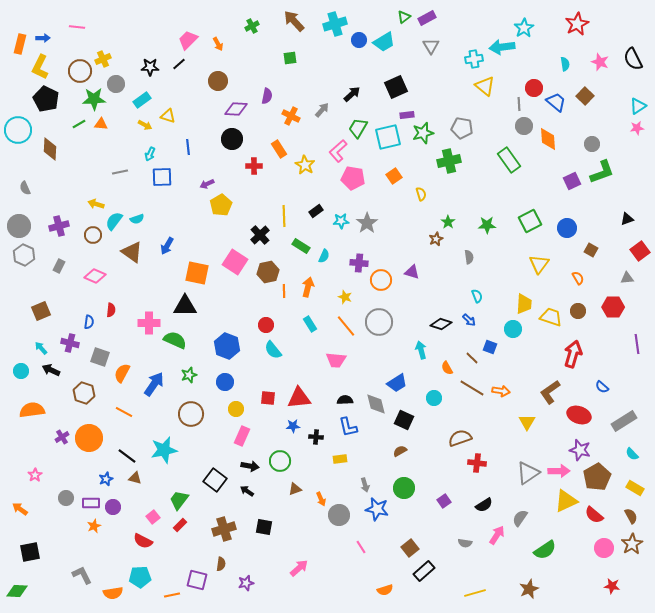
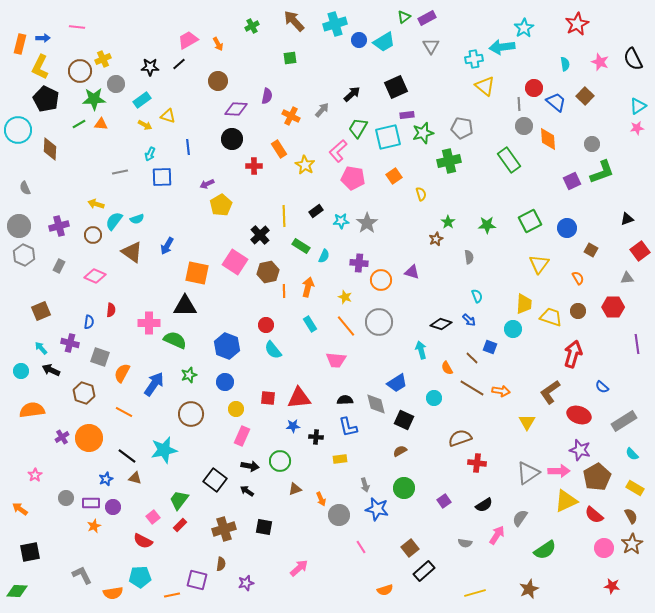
pink trapezoid at (188, 40): rotated 15 degrees clockwise
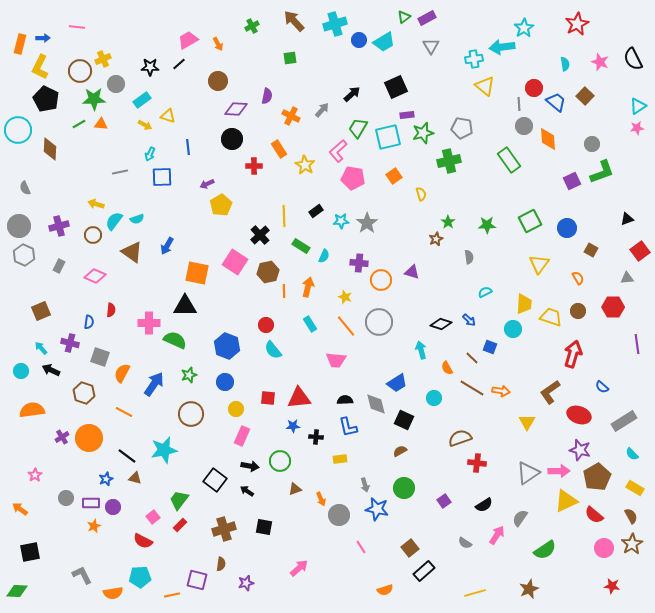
cyan semicircle at (477, 296): moved 8 px right, 4 px up; rotated 96 degrees counterclockwise
gray semicircle at (465, 543): rotated 24 degrees clockwise
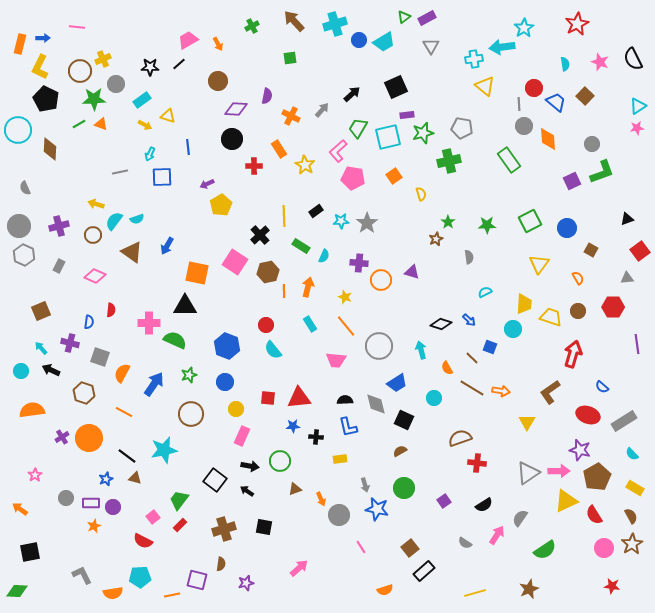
orange triangle at (101, 124): rotated 16 degrees clockwise
gray circle at (379, 322): moved 24 px down
red ellipse at (579, 415): moved 9 px right
red semicircle at (594, 515): rotated 18 degrees clockwise
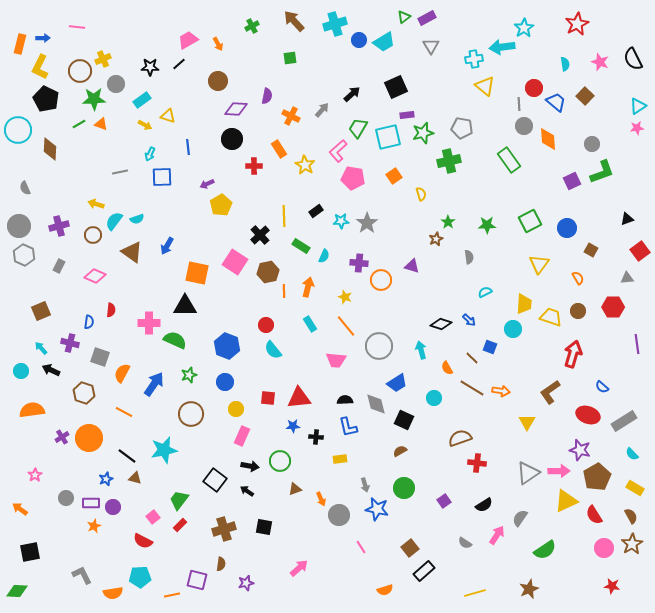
purple triangle at (412, 272): moved 6 px up
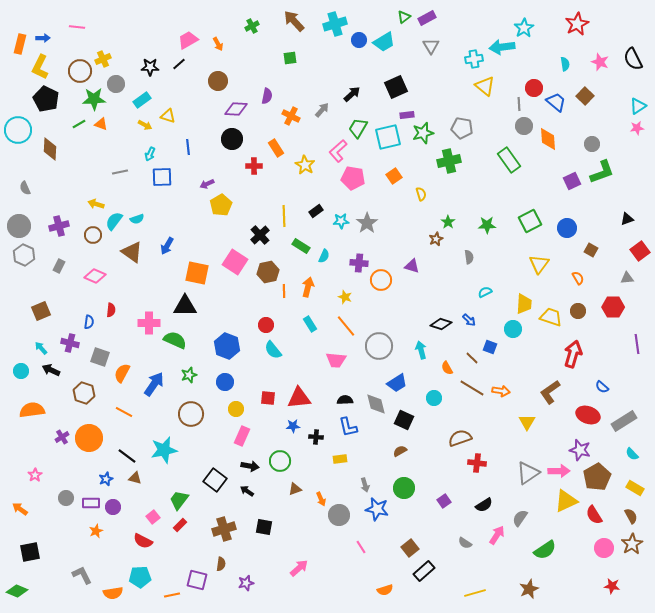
orange rectangle at (279, 149): moved 3 px left, 1 px up
orange star at (94, 526): moved 2 px right, 5 px down
green diamond at (17, 591): rotated 20 degrees clockwise
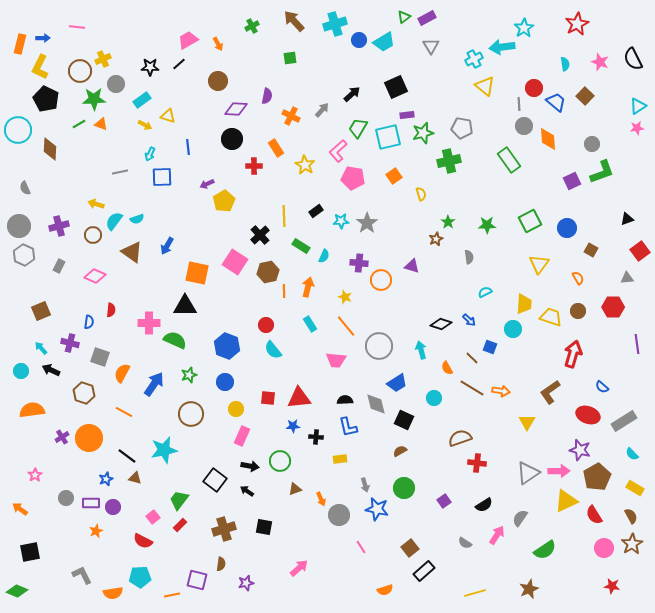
cyan cross at (474, 59): rotated 18 degrees counterclockwise
yellow pentagon at (221, 205): moved 3 px right, 4 px up
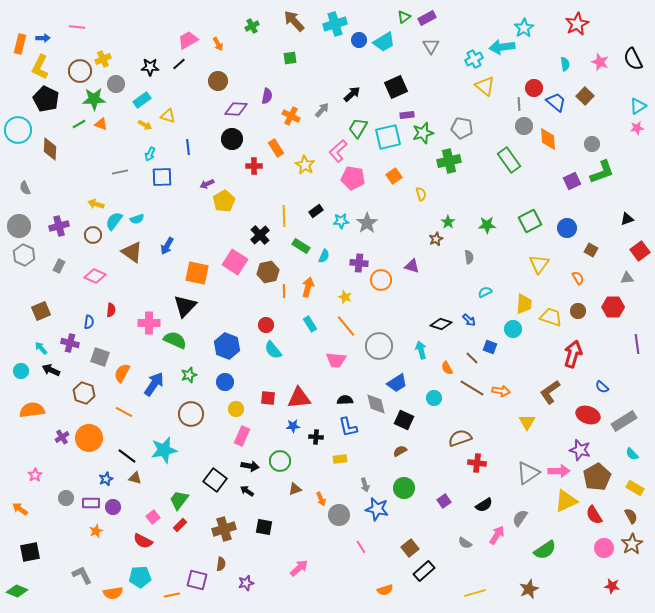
black triangle at (185, 306): rotated 45 degrees counterclockwise
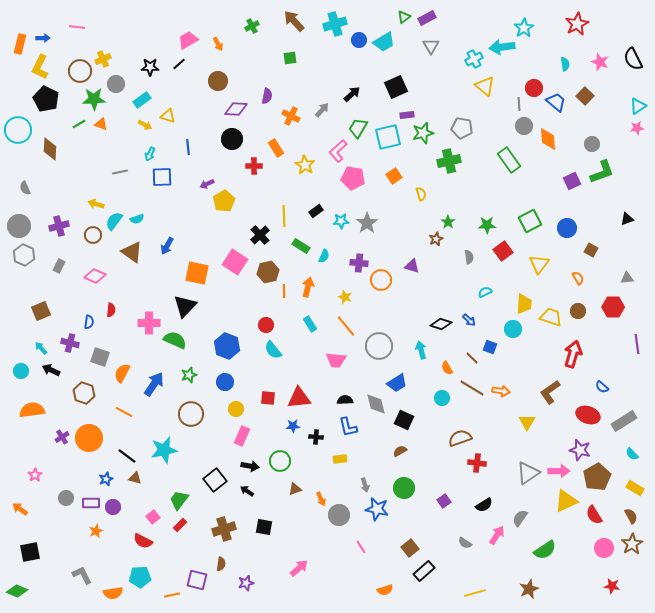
red square at (640, 251): moved 137 px left
cyan circle at (434, 398): moved 8 px right
black square at (215, 480): rotated 15 degrees clockwise
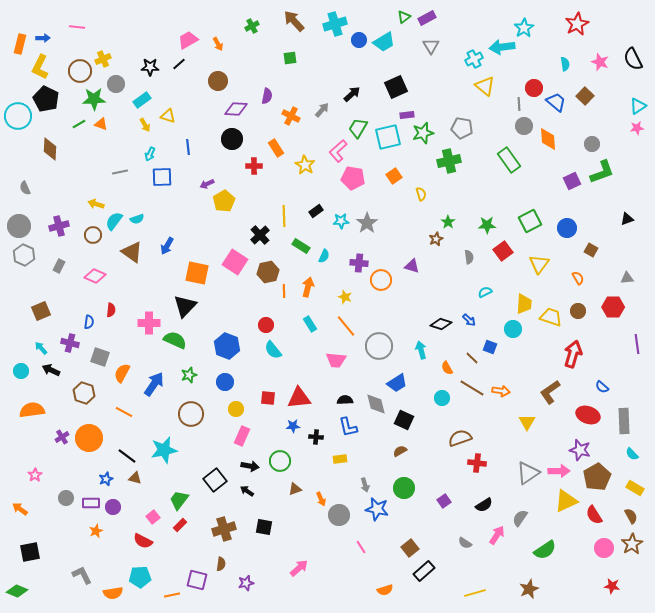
yellow arrow at (145, 125): rotated 32 degrees clockwise
cyan circle at (18, 130): moved 14 px up
gray rectangle at (624, 421): rotated 60 degrees counterclockwise
